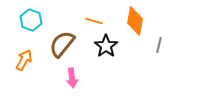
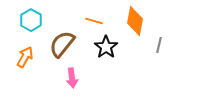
cyan hexagon: rotated 10 degrees clockwise
black star: moved 1 px down
orange arrow: moved 1 px right, 3 px up
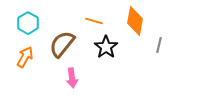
cyan hexagon: moved 3 px left, 3 px down
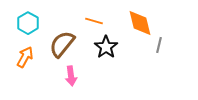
orange diamond: moved 5 px right, 2 px down; rotated 24 degrees counterclockwise
pink arrow: moved 1 px left, 2 px up
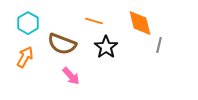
brown semicircle: rotated 108 degrees counterclockwise
pink arrow: rotated 36 degrees counterclockwise
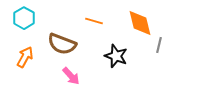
cyan hexagon: moved 4 px left, 5 px up
black star: moved 10 px right, 9 px down; rotated 15 degrees counterclockwise
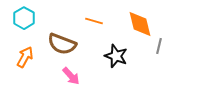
orange diamond: moved 1 px down
gray line: moved 1 px down
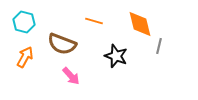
cyan hexagon: moved 4 px down; rotated 15 degrees counterclockwise
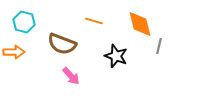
orange arrow: moved 11 px left, 5 px up; rotated 60 degrees clockwise
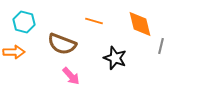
gray line: moved 2 px right
black star: moved 1 px left, 2 px down
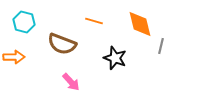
orange arrow: moved 5 px down
pink arrow: moved 6 px down
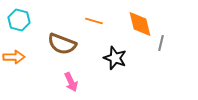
cyan hexagon: moved 5 px left, 2 px up
gray line: moved 3 px up
pink arrow: rotated 18 degrees clockwise
